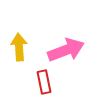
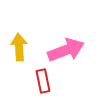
red rectangle: moved 1 px left, 1 px up
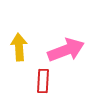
red rectangle: rotated 15 degrees clockwise
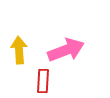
yellow arrow: moved 3 px down
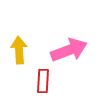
pink arrow: moved 3 px right
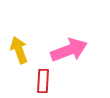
yellow arrow: rotated 16 degrees counterclockwise
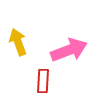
yellow arrow: moved 1 px left, 8 px up
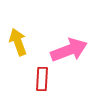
red rectangle: moved 1 px left, 2 px up
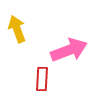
yellow arrow: moved 1 px left, 13 px up
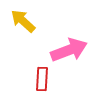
yellow arrow: moved 6 px right, 8 px up; rotated 28 degrees counterclockwise
